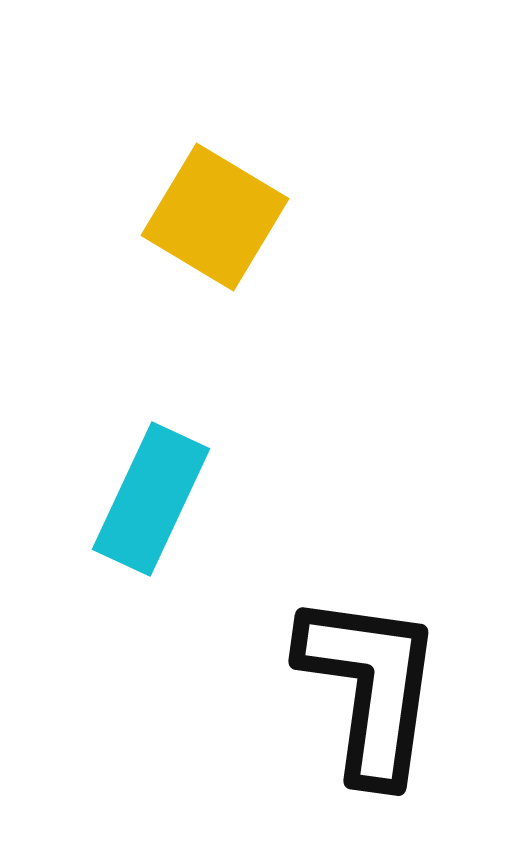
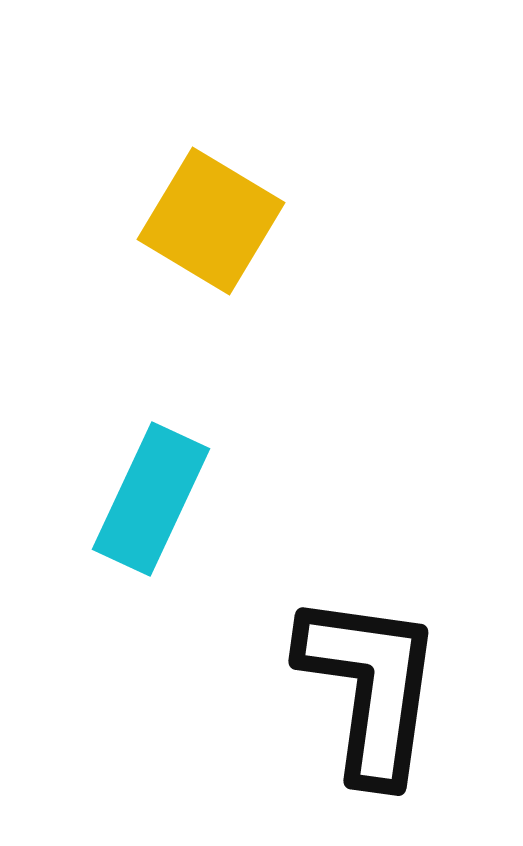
yellow square: moved 4 px left, 4 px down
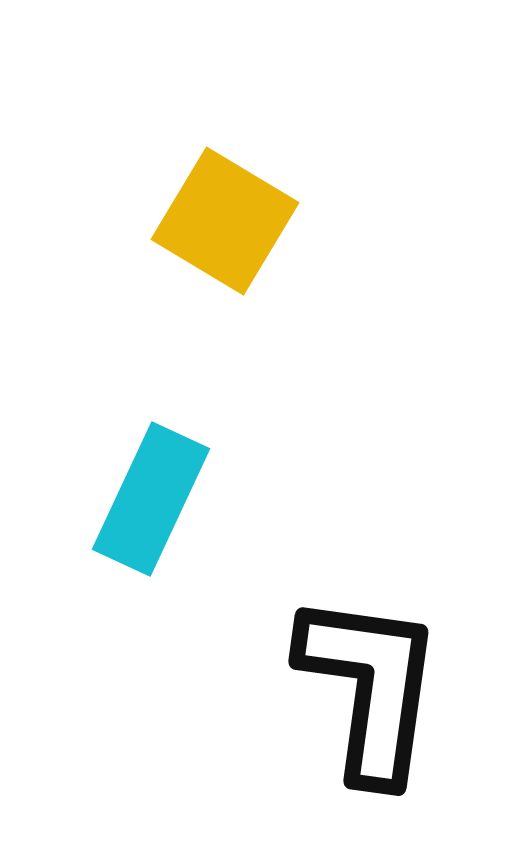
yellow square: moved 14 px right
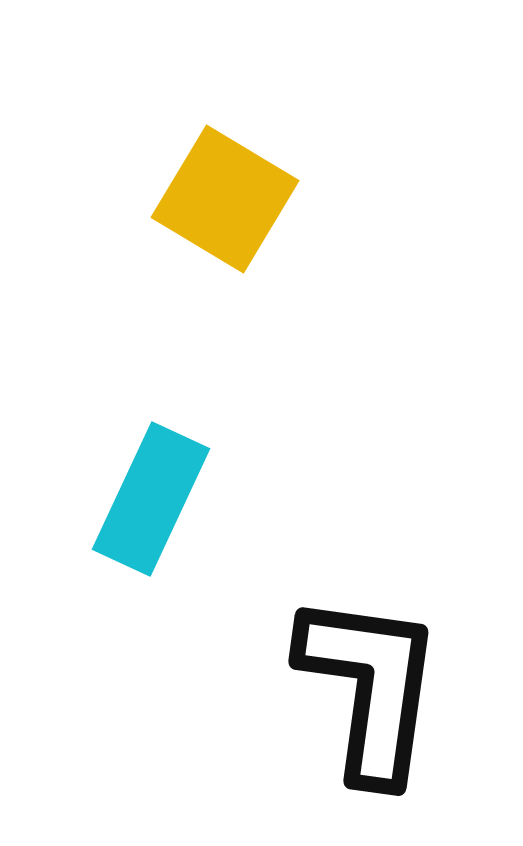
yellow square: moved 22 px up
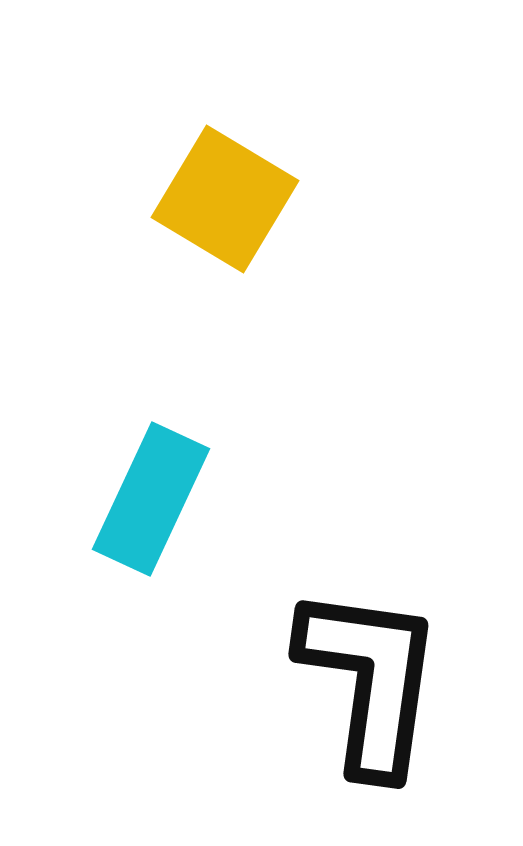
black L-shape: moved 7 px up
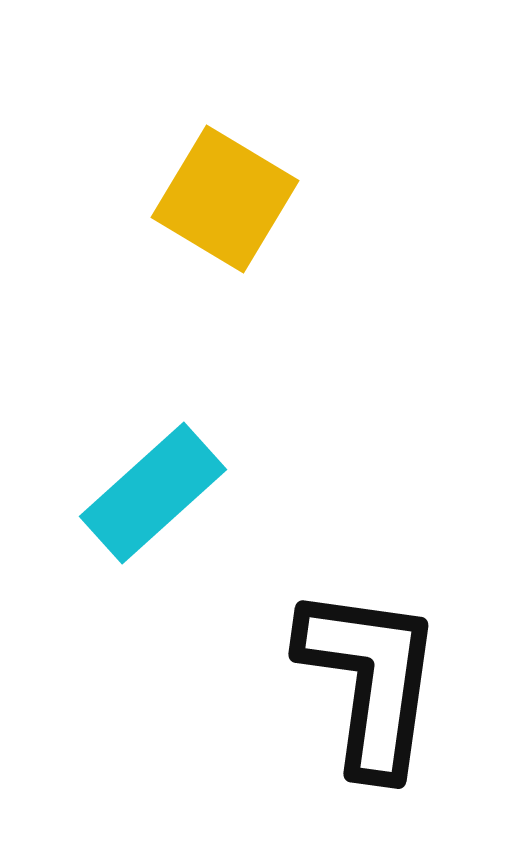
cyan rectangle: moved 2 px right, 6 px up; rotated 23 degrees clockwise
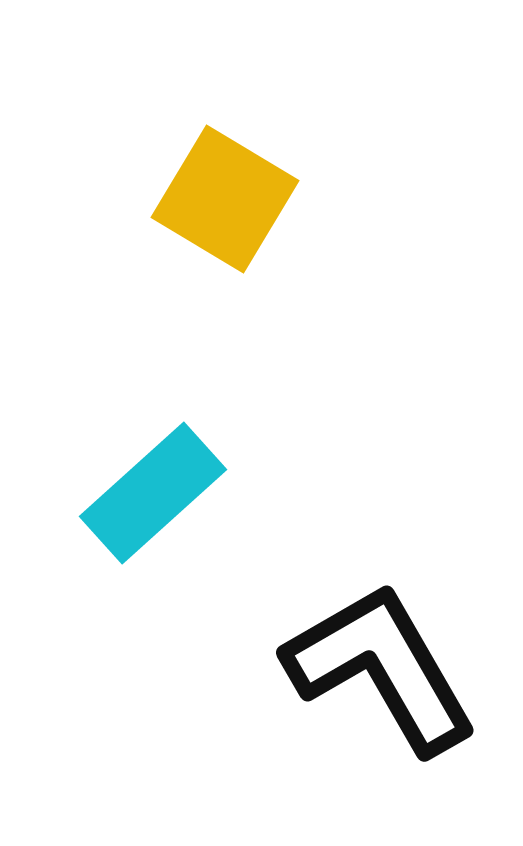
black L-shape: moved 11 px right, 12 px up; rotated 38 degrees counterclockwise
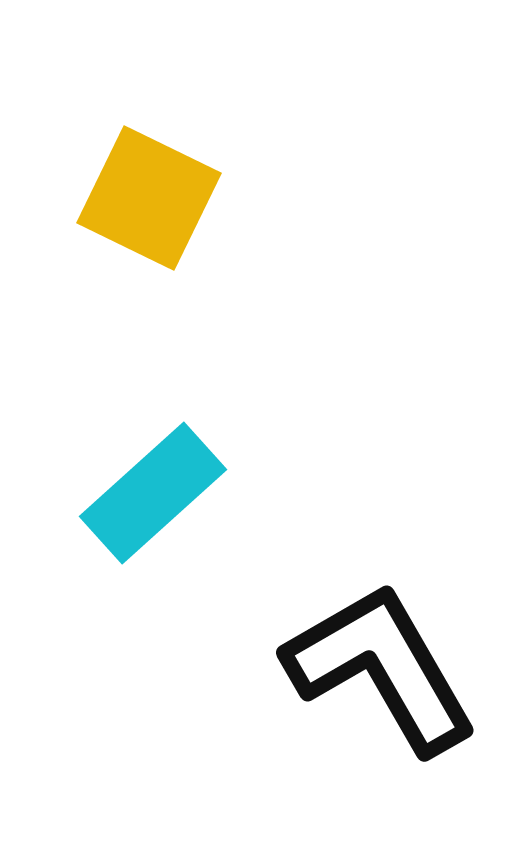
yellow square: moved 76 px left, 1 px up; rotated 5 degrees counterclockwise
